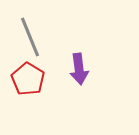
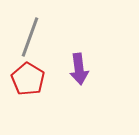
gray line: rotated 42 degrees clockwise
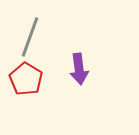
red pentagon: moved 2 px left
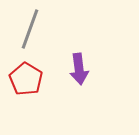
gray line: moved 8 px up
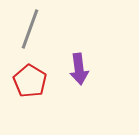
red pentagon: moved 4 px right, 2 px down
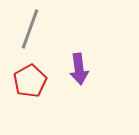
red pentagon: rotated 12 degrees clockwise
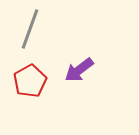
purple arrow: moved 1 px down; rotated 60 degrees clockwise
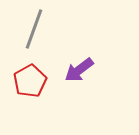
gray line: moved 4 px right
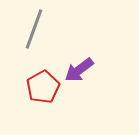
red pentagon: moved 13 px right, 6 px down
